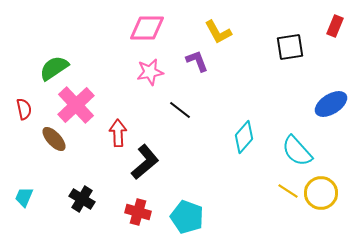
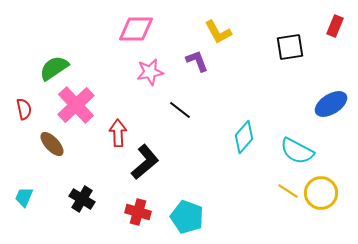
pink diamond: moved 11 px left, 1 px down
brown ellipse: moved 2 px left, 5 px down
cyan semicircle: rotated 20 degrees counterclockwise
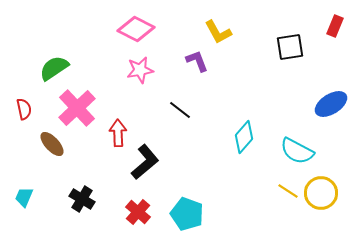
pink diamond: rotated 27 degrees clockwise
pink star: moved 10 px left, 2 px up
pink cross: moved 1 px right, 3 px down
red cross: rotated 25 degrees clockwise
cyan pentagon: moved 3 px up
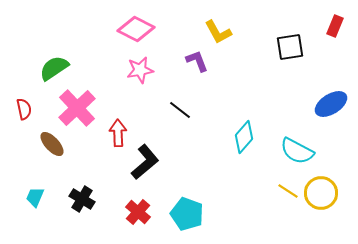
cyan trapezoid: moved 11 px right
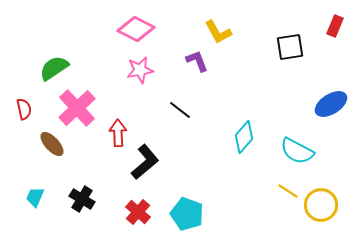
yellow circle: moved 12 px down
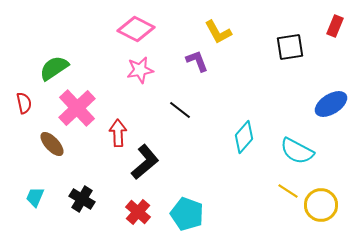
red semicircle: moved 6 px up
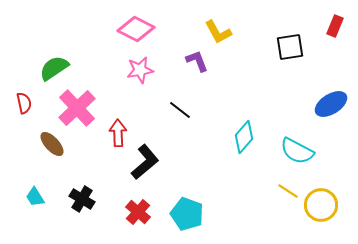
cyan trapezoid: rotated 55 degrees counterclockwise
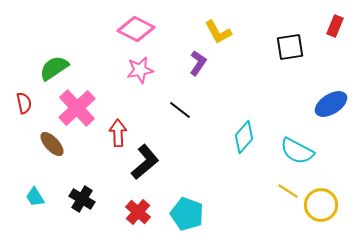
purple L-shape: moved 1 px right, 2 px down; rotated 55 degrees clockwise
